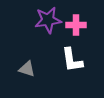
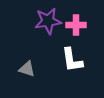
purple star: moved 1 px down
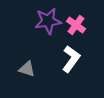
pink cross: rotated 36 degrees clockwise
white L-shape: moved 1 px left, 1 px up; rotated 136 degrees counterclockwise
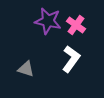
purple star: rotated 20 degrees clockwise
gray triangle: moved 1 px left
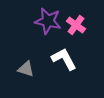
white L-shape: moved 7 px left; rotated 64 degrees counterclockwise
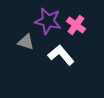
white L-shape: moved 3 px left, 4 px up; rotated 12 degrees counterclockwise
gray triangle: moved 27 px up
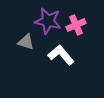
pink cross: rotated 30 degrees clockwise
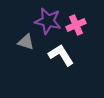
white L-shape: rotated 8 degrees clockwise
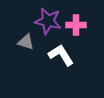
pink cross: rotated 24 degrees clockwise
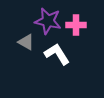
gray triangle: rotated 12 degrees clockwise
white L-shape: moved 4 px left, 1 px up
